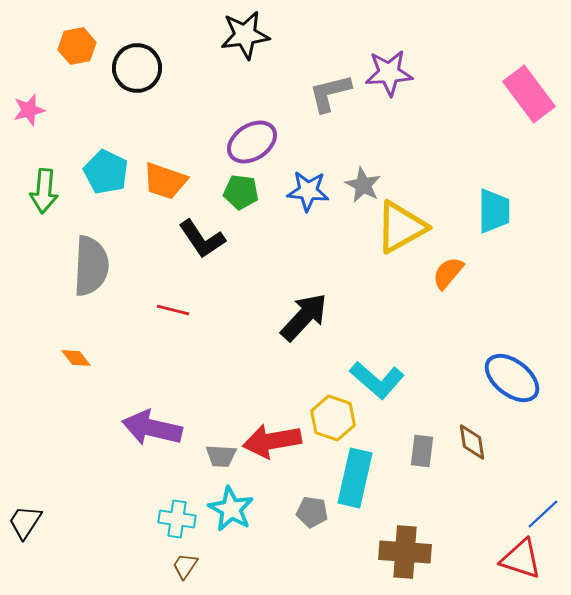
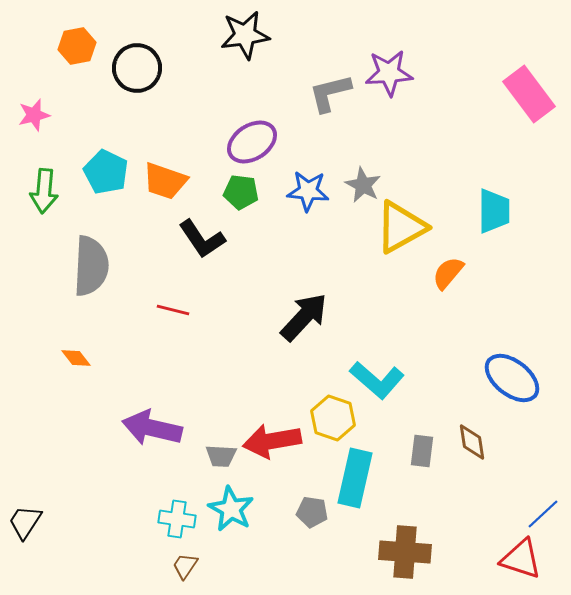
pink star: moved 5 px right, 5 px down
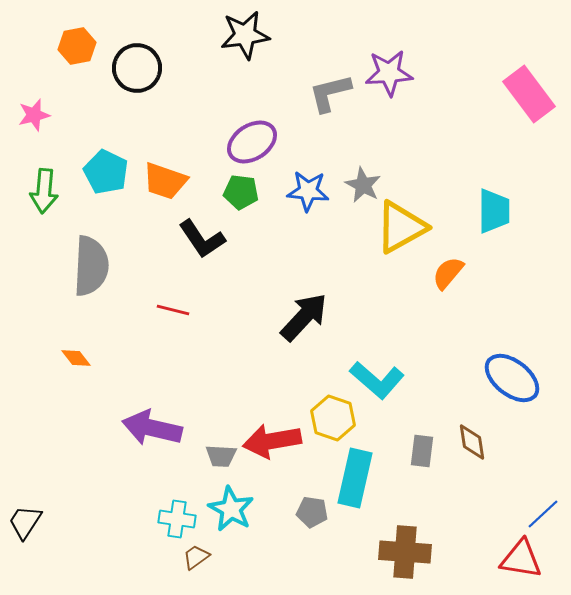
red triangle: rotated 9 degrees counterclockwise
brown trapezoid: moved 11 px right, 9 px up; rotated 20 degrees clockwise
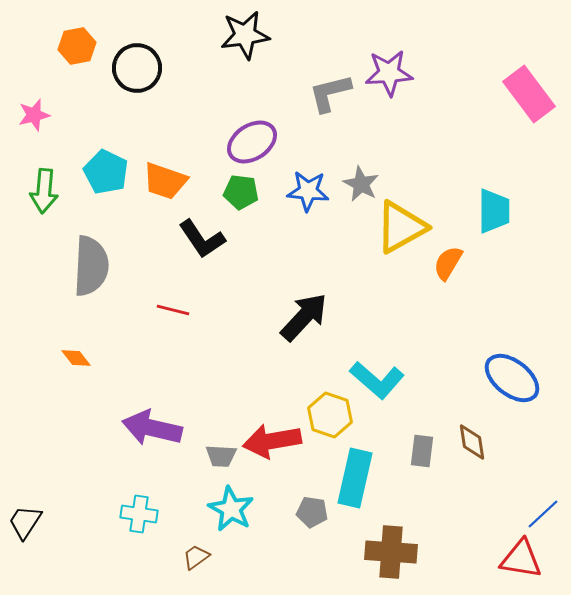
gray star: moved 2 px left, 1 px up
orange semicircle: moved 10 px up; rotated 9 degrees counterclockwise
yellow hexagon: moved 3 px left, 3 px up
cyan cross: moved 38 px left, 5 px up
brown cross: moved 14 px left
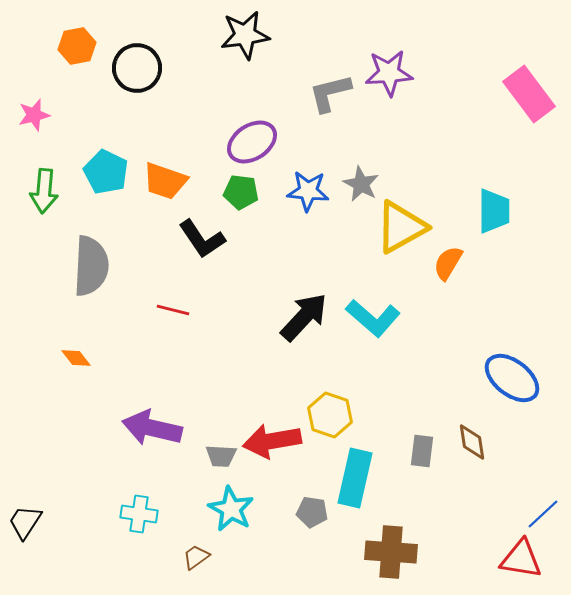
cyan L-shape: moved 4 px left, 62 px up
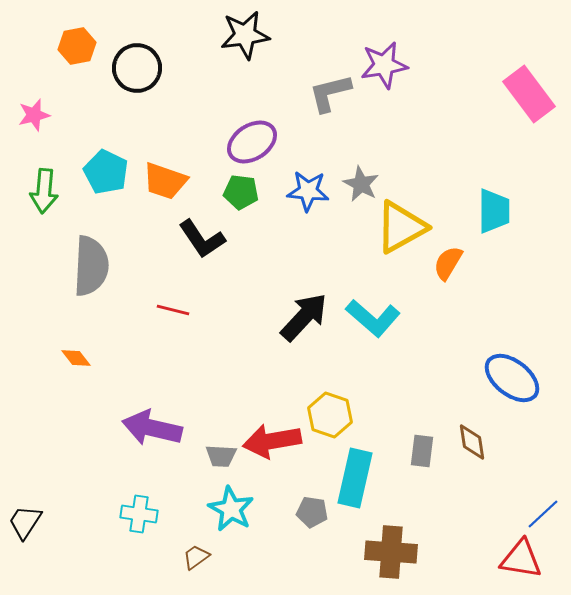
purple star: moved 5 px left, 8 px up; rotated 6 degrees counterclockwise
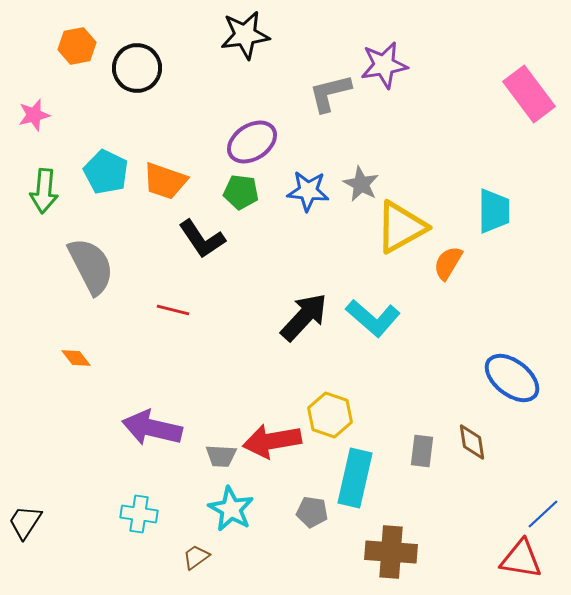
gray semicircle: rotated 30 degrees counterclockwise
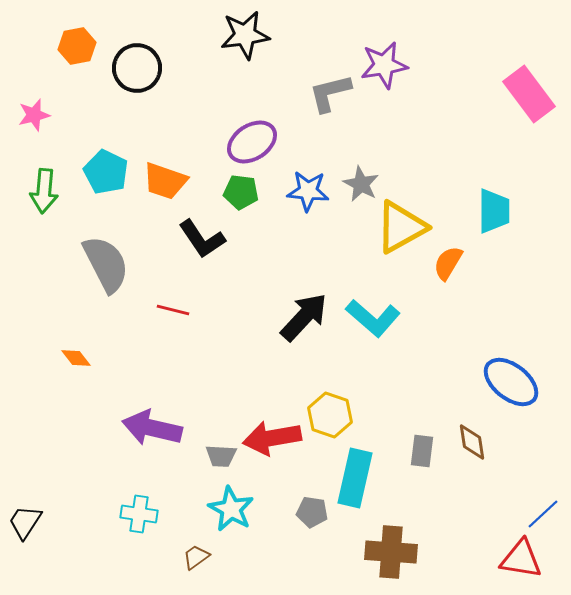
gray semicircle: moved 15 px right, 2 px up
blue ellipse: moved 1 px left, 4 px down
red arrow: moved 3 px up
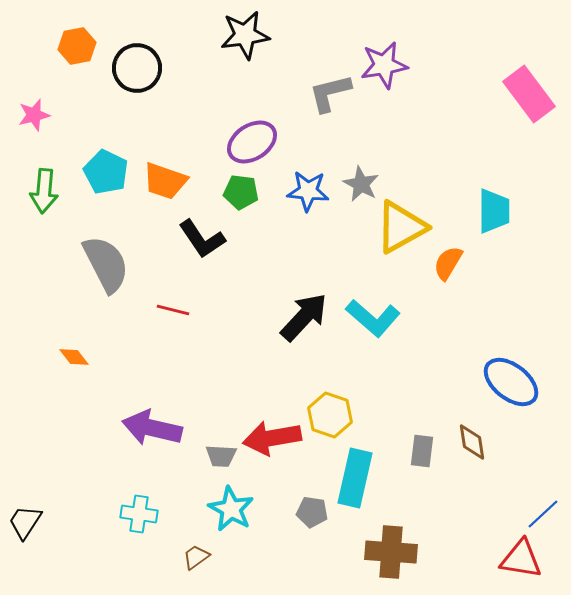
orange diamond: moved 2 px left, 1 px up
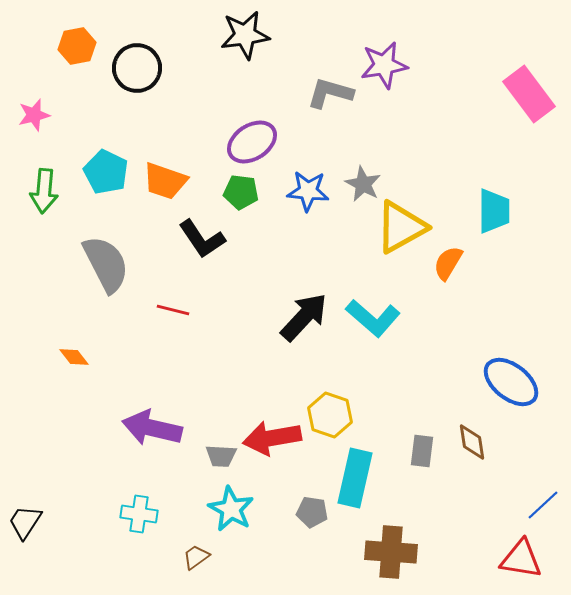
gray L-shape: rotated 30 degrees clockwise
gray star: moved 2 px right
blue line: moved 9 px up
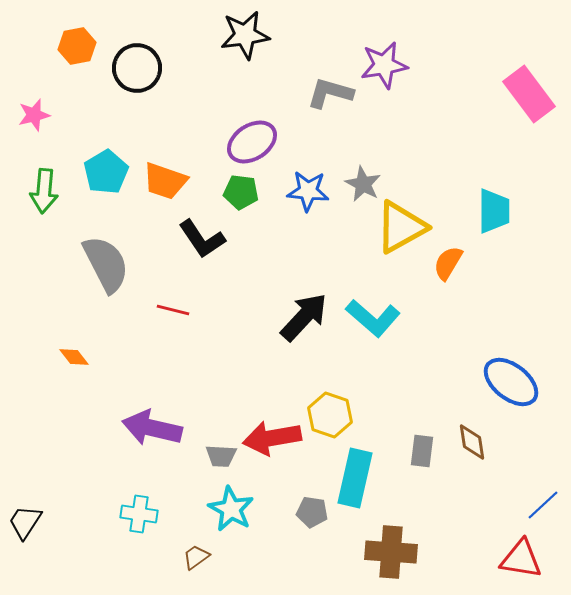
cyan pentagon: rotated 15 degrees clockwise
